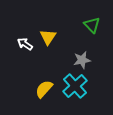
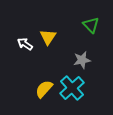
green triangle: moved 1 px left
cyan cross: moved 3 px left, 2 px down
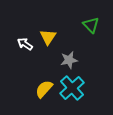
gray star: moved 13 px left
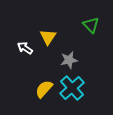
white arrow: moved 4 px down
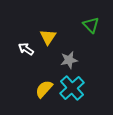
white arrow: moved 1 px right, 1 px down
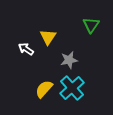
green triangle: rotated 18 degrees clockwise
